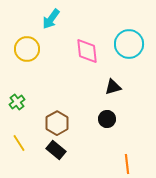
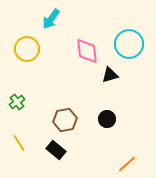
black triangle: moved 3 px left, 12 px up
brown hexagon: moved 8 px right, 3 px up; rotated 20 degrees clockwise
orange line: rotated 54 degrees clockwise
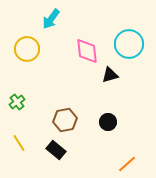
black circle: moved 1 px right, 3 px down
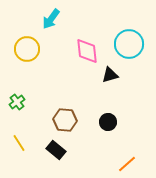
brown hexagon: rotated 15 degrees clockwise
